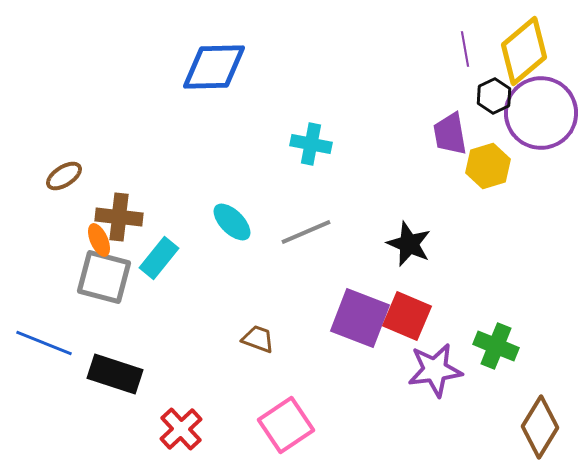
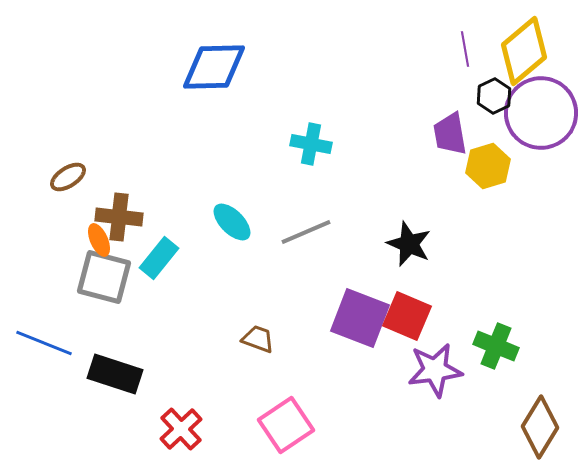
brown ellipse: moved 4 px right, 1 px down
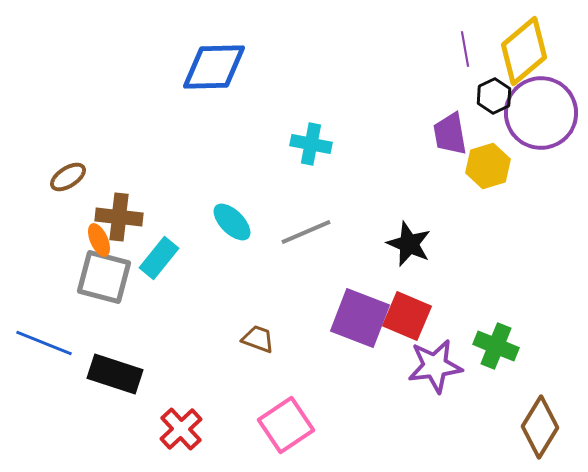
purple star: moved 4 px up
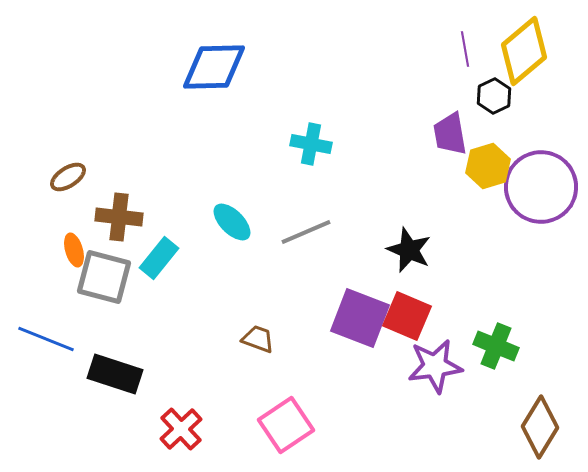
purple circle: moved 74 px down
orange ellipse: moved 25 px left, 10 px down; rotated 8 degrees clockwise
black star: moved 6 px down
blue line: moved 2 px right, 4 px up
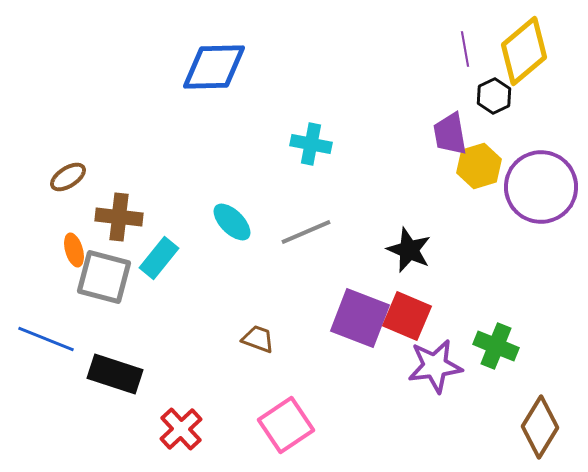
yellow hexagon: moved 9 px left
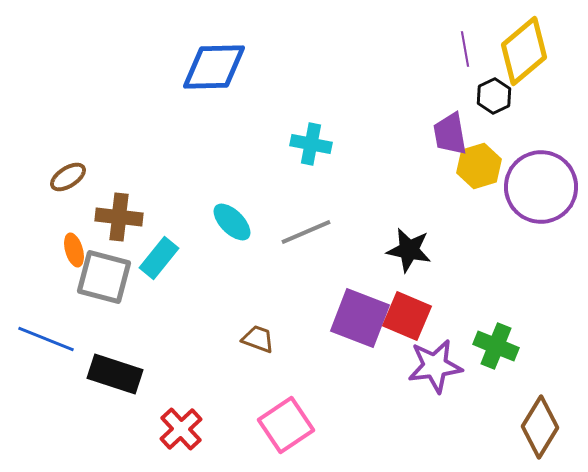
black star: rotated 12 degrees counterclockwise
